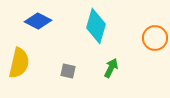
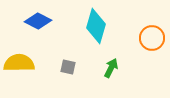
orange circle: moved 3 px left
yellow semicircle: rotated 104 degrees counterclockwise
gray square: moved 4 px up
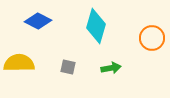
green arrow: rotated 54 degrees clockwise
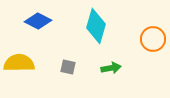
orange circle: moved 1 px right, 1 px down
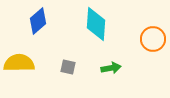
blue diamond: rotated 68 degrees counterclockwise
cyan diamond: moved 2 px up; rotated 12 degrees counterclockwise
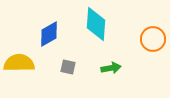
blue diamond: moved 11 px right, 13 px down; rotated 12 degrees clockwise
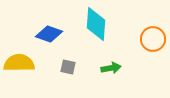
blue diamond: rotated 48 degrees clockwise
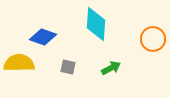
blue diamond: moved 6 px left, 3 px down
green arrow: rotated 18 degrees counterclockwise
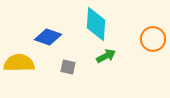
blue diamond: moved 5 px right
green arrow: moved 5 px left, 12 px up
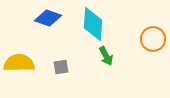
cyan diamond: moved 3 px left
blue diamond: moved 19 px up
green arrow: rotated 90 degrees clockwise
gray square: moved 7 px left; rotated 21 degrees counterclockwise
